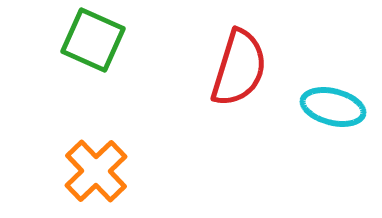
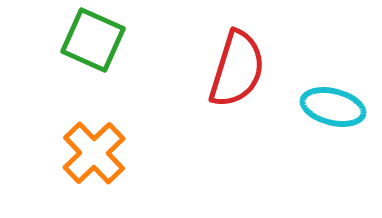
red semicircle: moved 2 px left, 1 px down
orange cross: moved 2 px left, 18 px up
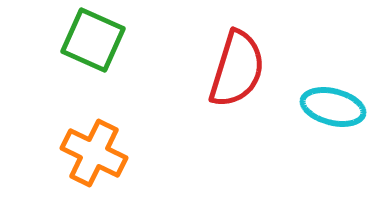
orange cross: rotated 20 degrees counterclockwise
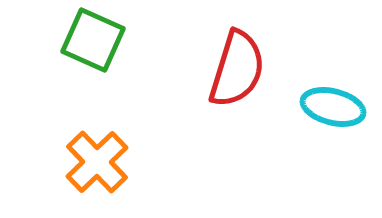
orange cross: moved 3 px right, 9 px down; rotated 20 degrees clockwise
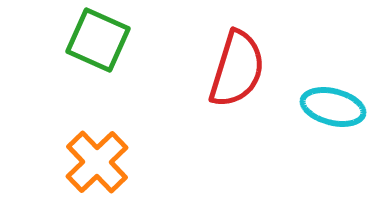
green square: moved 5 px right
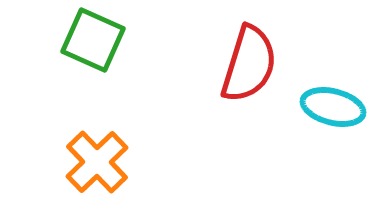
green square: moved 5 px left
red semicircle: moved 12 px right, 5 px up
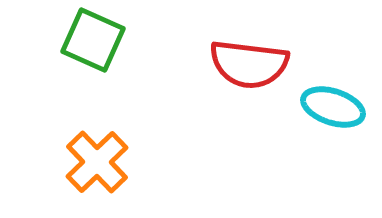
red semicircle: rotated 80 degrees clockwise
cyan ellipse: rotated 4 degrees clockwise
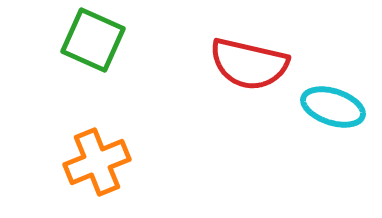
red semicircle: rotated 6 degrees clockwise
orange cross: rotated 22 degrees clockwise
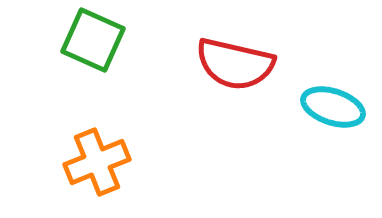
red semicircle: moved 14 px left
